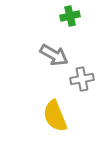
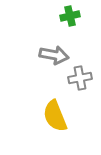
gray arrow: rotated 20 degrees counterclockwise
gray cross: moved 2 px left, 1 px up
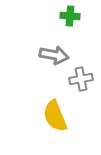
green cross: rotated 18 degrees clockwise
gray cross: moved 1 px right, 1 px down
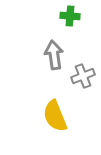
gray arrow: rotated 108 degrees counterclockwise
gray cross: moved 2 px right, 3 px up; rotated 10 degrees counterclockwise
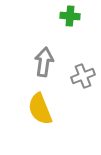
gray arrow: moved 10 px left, 7 px down; rotated 16 degrees clockwise
yellow semicircle: moved 15 px left, 7 px up
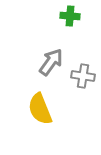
gray arrow: moved 7 px right; rotated 28 degrees clockwise
gray cross: rotated 30 degrees clockwise
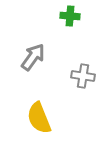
gray arrow: moved 18 px left, 5 px up
yellow semicircle: moved 1 px left, 9 px down
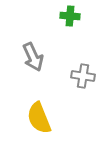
gray arrow: rotated 120 degrees clockwise
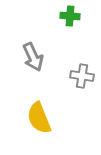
gray cross: moved 1 px left
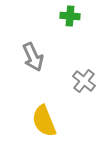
gray cross: moved 2 px right, 5 px down; rotated 30 degrees clockwise
yellow semicircle: moved 5 px right, 3 px down
